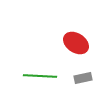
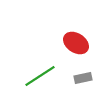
green line: rotated 36 degrees counterclockwise
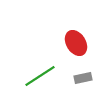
red ellipse: rotated 25 degrees clockwise
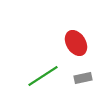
green line: moved 3 px right
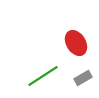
gray rectangle: rotated 18 degrees counterclockwise
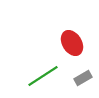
red ellipse: moved 4 px left
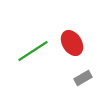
green line: moved 10 px left, 25 px up
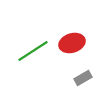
red ellipse: rotated 75 degrees counterclockwise
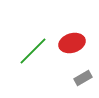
green line: rotated 12 degrees counterclockwise
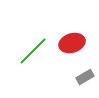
gray rectangle: moved 2 px right, 1 px up
